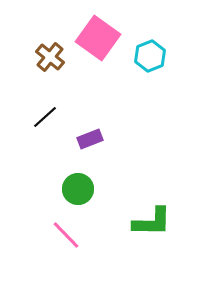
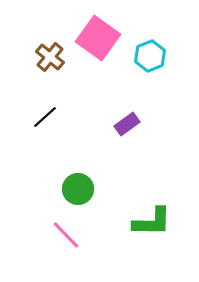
purple rectangle: moved 37 px right, 15 px up; rotated 15 degrees counterclockwise
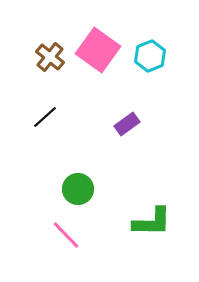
pink square: moved 12 px down
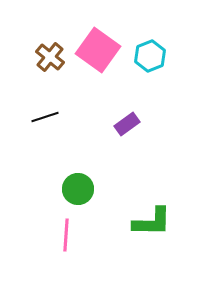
black line: rotated 24 degrees clockwise
pink line: rotated 48 degrees clockwise
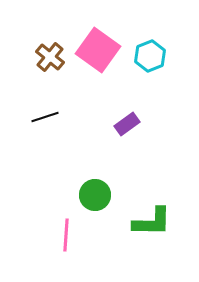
green circle: moved 17 px right, 6 px down
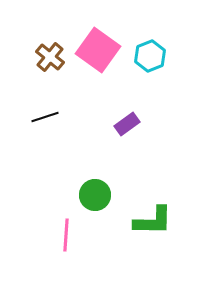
green L-shape: moved 1 px right, 1 px up
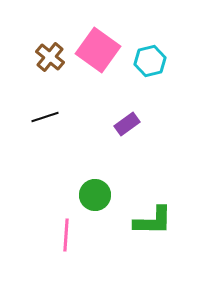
cyan hexagon: moved 5 px down; rotated 8 degrees clockwise
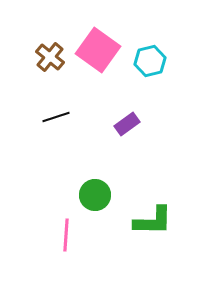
black line: moved 11 px right
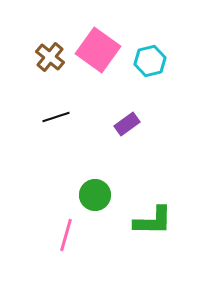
pink line: rotated 12 degrees clockwise
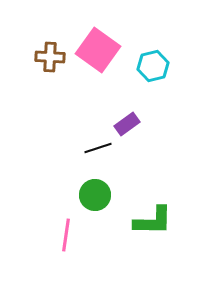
brown cross: rotated 36 degrees counterclockwise
cyan hexagon: moved 3 px right, 5 px down
black line: moved 42 px right, 31 px down
pink line: rotated 8 degrees counterclockwise
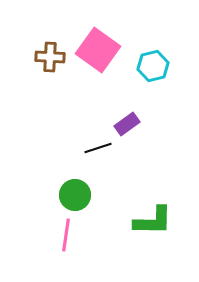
green circle: moved 20 px left
